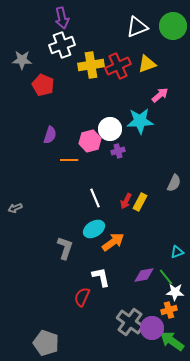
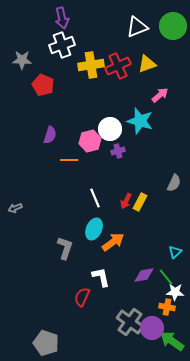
cyan star: rotated 20 degrees clockwise
cyan ellipse: rotated 35 degrees counterclockwise
cyan triangle: moved 2 px left; rotated 24 degrees counterclockwise
orange cross: moved 2 px left, 3 px up; rotated 28 degrees clockwise
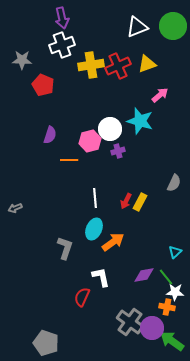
white line: rotated 18 degrees clockwise
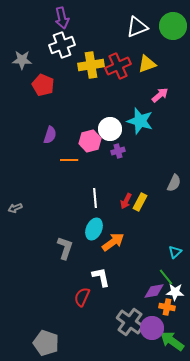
purple diamond: moved 10 px right, 16 px down
